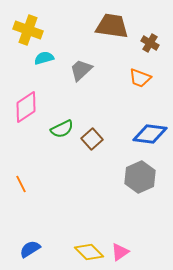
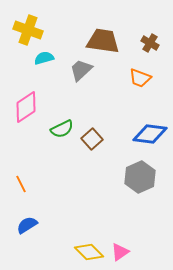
brown trapezoid: moved 9 px left, 15 px down
blue semicircle: moved 3 px left, 24 px up
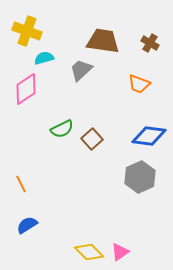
yellow cross: moved 1 px left, 1 px down
orange trapezoid: moved 1 px left, 6 px down
pink diamond: moved 18 px up
blue diamond: moved 1 px left, 2 px down
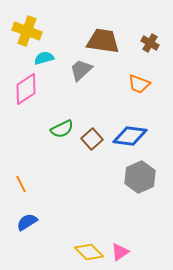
blue diamond: moved 19 px left
blue semicircle: moved 3 px up
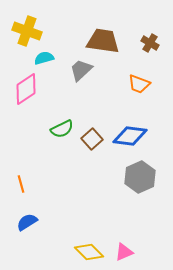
orange line: rotated 12 degrees clockwise
pink triangle: moved 4 px right; rotated 12 degrees clockwise
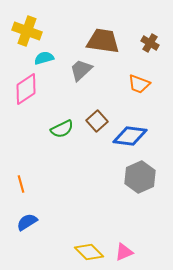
brown square: moved 5 px right, 18 px up
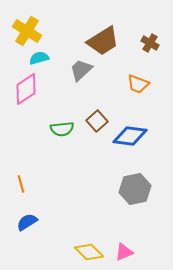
yellow cross: rotated 12 degrees clockwise
brown trapezoid: rotated 140 degrees clockwise
cyan semicircle: moved 5 px left
orange trapezoid: moved 1 px left
green semicircle: rotated 20 degrees clockwise
gray hexagon: moved 5 px left, 12 px down; rotated 12 degrees clockwise
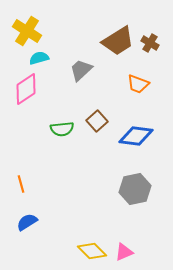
brown trapezoid: moved 15 px right
blue diamond: moved 6 px right
yellow diamond: moved 3 px right, 1 px up
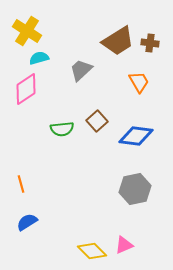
brown cross: rotated 24 degrees counterclockwise
orange trapezoid: moved 1 px right, 2 px up; rotated 140 degrees counterclockwise
pink triangle: moved 7 px up
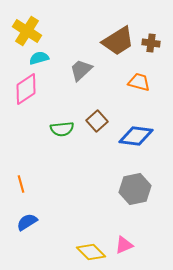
brown cross: moved 1 px right
orange trapezoid: rotated 45 degrees counterclockwise
yellow diamond: moved 1 px left, 1 px down
